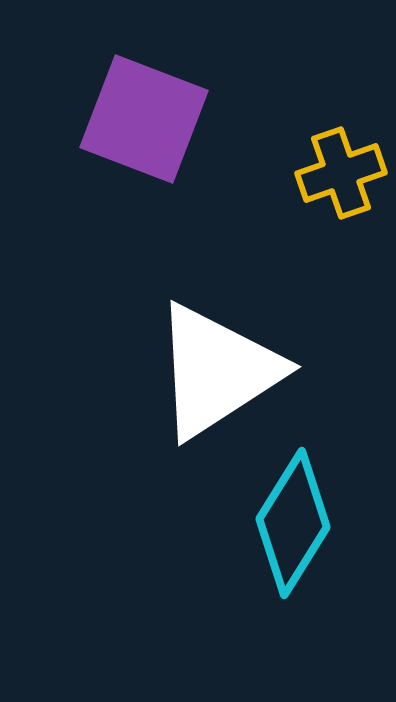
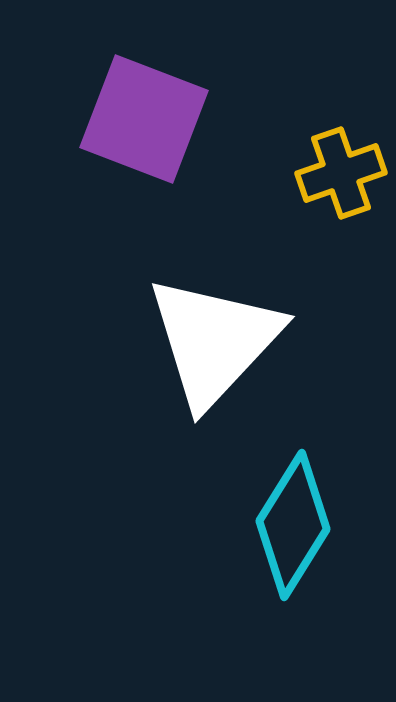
white triangle: moved 3 px left, 30 px up; rotated 14 degrees counterclockwise
cyan diamond: moved 2 px down
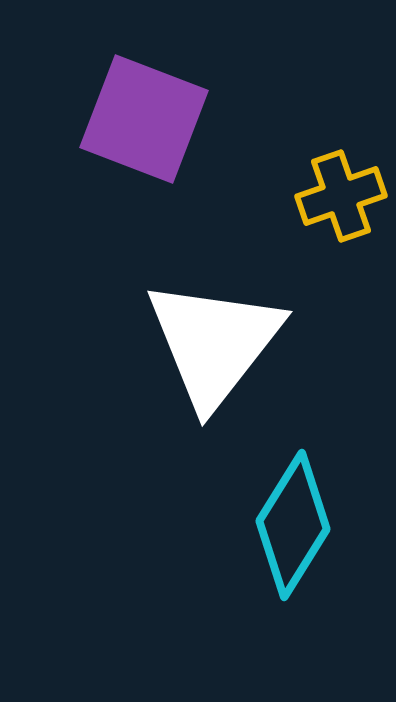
yellow cross: moved 23 px down
white triangle: moved 2 px down; rotated 5 degrees counterclockwise
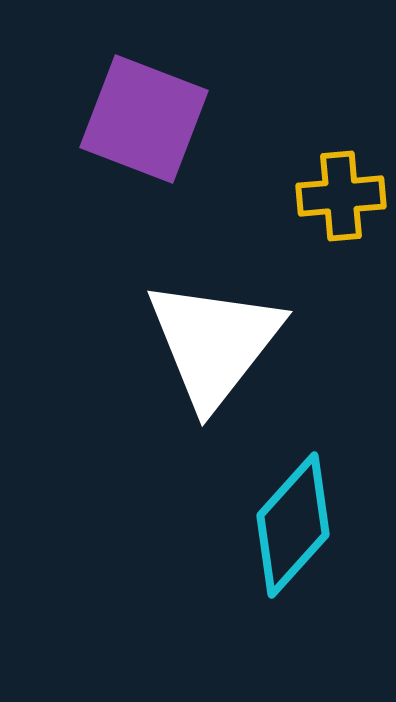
yellow cross: rotated 14 degrees clockwise
cyan diamond: rotated 10 degrees clockwise
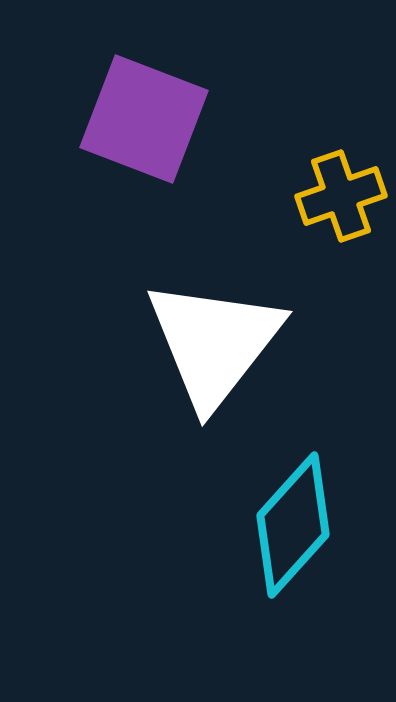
yellow cross: rotated 14 degrees counterclockwise
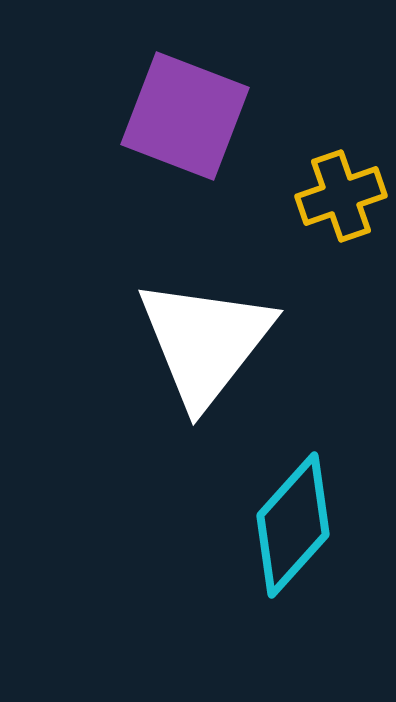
purple square: moved 41 px right, 3 px up
white triangle: moved 9 px left, 1 px up
